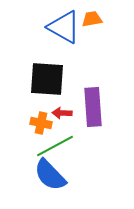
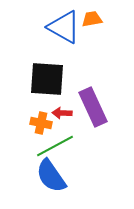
purple rectangle: rotated 21 degrees counterclockwise
blue semicircle: moved 1 px right, 1 px down; rotated 9 degrees clockwise
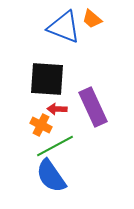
orange trapezoid: rotated 130 degrees counterclockwise
blue triangle: rotated 9 degrees counterclockwise
red arrow: moved 5 px left, 4 px up
orange cross: moved 2 px down; rotated 15 degrees clockwise
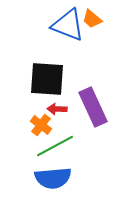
blue triangle: moved 4 px right, 2 px up
orange cross: rotated 10 degrees clockwise
blue semicircle: moved 2 px right, 2 px down; rotated 60 degrees counterclockwise
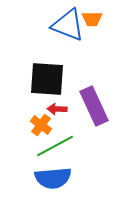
orange trapezoid: rotated 40 degrees counterclockwise
purple rectangle: moved 1 px right, 1 px up
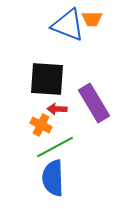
purple rectangle: moved 3 px up; rotated 6 degrees counterclockwise
orange cross: rotated 10 degrees counterclockwise
green line: moved 1 px down
blue semicircle: rotated 93 degrees clockwise
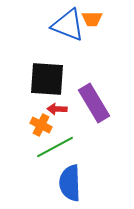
blue semicircle: moved 17 px right, 5 px down
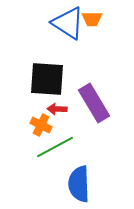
blue triangle: moved 2 px up; rotated 12 degrees clockwise
blue semicircle: moved 9 px right, 1 px down
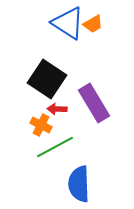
orange trapezoid: moved 1 px right, 5 px down; rotated 30 degrees counterclockwise
black square: rotated 30 degrees clockwise
